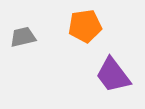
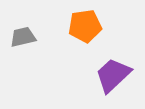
purple trapezoid: rotated 84 degrees clockwise
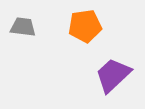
gray trapezoid: moved 10 px up; rotated 20 degrees clockwise
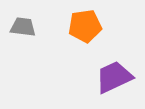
purple trapezoid: moved 1 px right, 2 px down; rotated 18 degrees clockwise
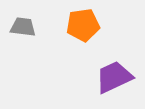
orange pentagon: moved 2 px left, 1 px up
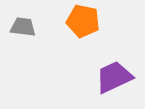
orange pentagon: moved 4 px up; rotated 20 degrees clockwise
